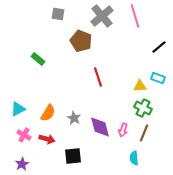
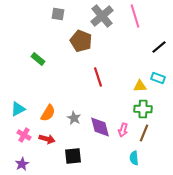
green cross: moved 1 px down; rotated 24 degrees counterclockwise
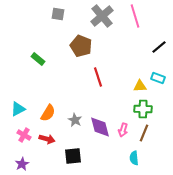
brown pentagon: moved 5 px down
gray star: moved 1 px right, 2 px down
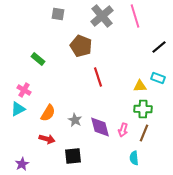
pink cross: moved 45 px up
